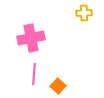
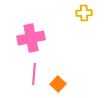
orange square: moved 2 px up
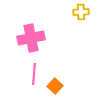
yellow cross: moved 3 px left, 1 px up
orange square: moved 3 px left, 2 px down
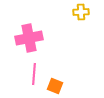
pink cross: moved 2 px left
orange square: rotated 21 degrees counterclockwise
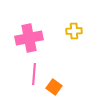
yellow cross: moved 7 px left, 19 px down
orange square: moved 1 px left, 1 px down; rotated 14 degrees clockwise
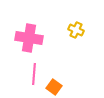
yellow cross: moved 2 px right, 1 px up; rotated 28 degrees clockwise
pink cross: rotated 20 degrees clockwise
